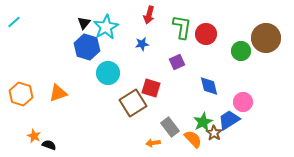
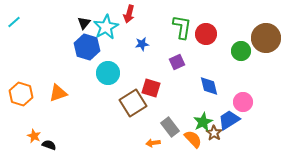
red arrow: moved 20 px left, 1 px up
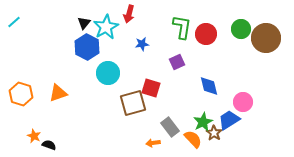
blue hexagon: rotated 10 degrees clockwise
green circle: moved 22 px up
brown square: rotated 16 degrees clockwise
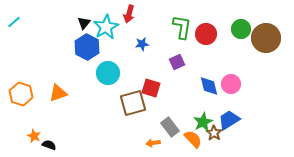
pink circle: moved 12 px left, 18 px up
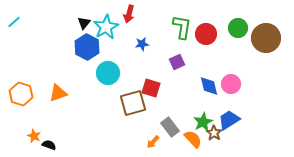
green circle: moved 3 px left, 1 px up
orange arrow: moved 1 px up; rotated 40 degrees counterclockwise
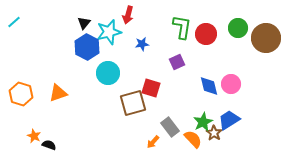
red arrow: moved 1 px left, 1 px down
cyan star: moved 3 px right, 5 px down; rotated 15 degrees clockwise
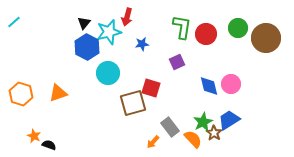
red arrow: moved 1 px left, 2 px down
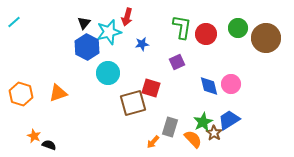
gray rectangle: rotated 54 degrees clockwise
